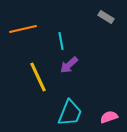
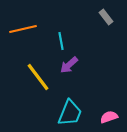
gray rectangle: rotated 21 degrees clockwise
yellow line: rotated 12 degrees counterclockwise
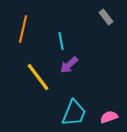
orange line: rotated 64 degrees counterclockwise
cyan trapezoid: moved 4 px right
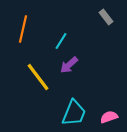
cyan line: rotated 42 degrees clockwise
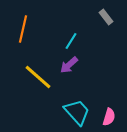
cyan line: moved 10 px right
yellow line: rotated 12 degrees counterclockwise
cyan trapezoid: moved 3 px right, 1 px up; rotated 64 degrees counterclockwise
pink semicircle: rotated 126 degrees clockwise
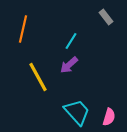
yellow line: rotated 20 degrees clockwise
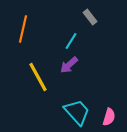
gray rectangle: moved 16 px left
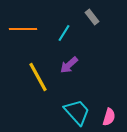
gray rectangle: moved 2 px right
orange line: rotated 76 degrees clockwise
cyan line: moved 7 px left, 8 px up
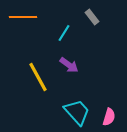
orange line: moved 12 px up
purple arrow: rotated 102 degrees counterclockwise
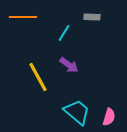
gray rectangle: rotated 49 degrees counterclockwise
cyan trapezoid: rotated 8 degrees counterclockwise
